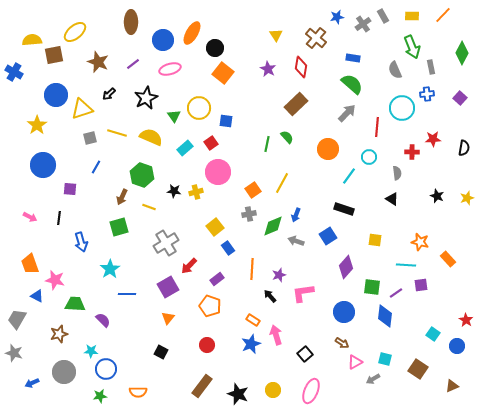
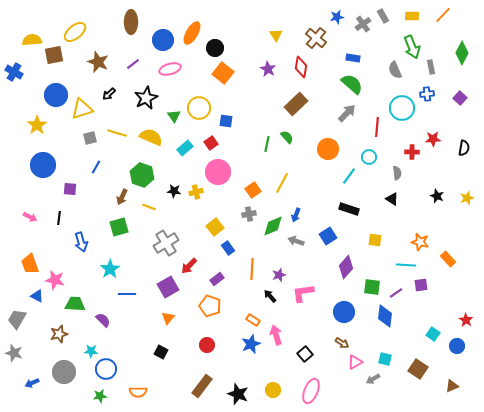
black rectangle at (344, 209): moved 5 px right
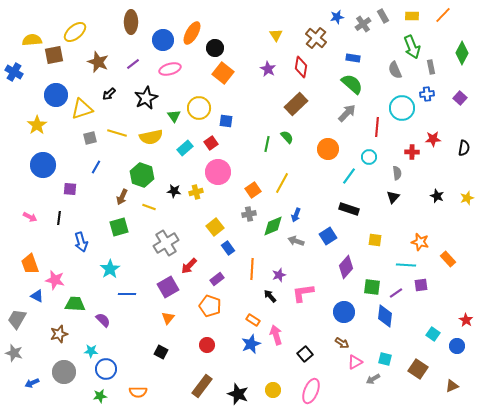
yellow semicircle at (151, 137): rotated 145 degrees clockwise
black triangle at (392, 199): moved 1 px right, 2 px up; rotated 40 degrees clockwise
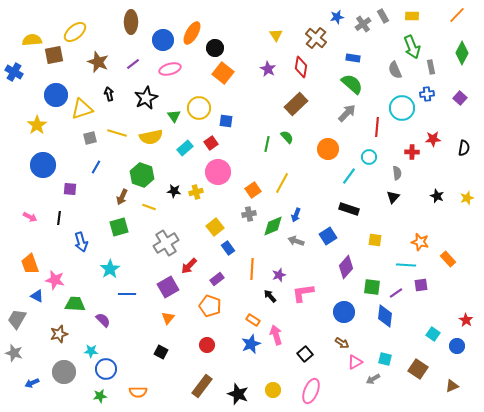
orange line at (443, 15): moved 14 px right
black arrow at (109, 94): rotated 120 degrees clockwise
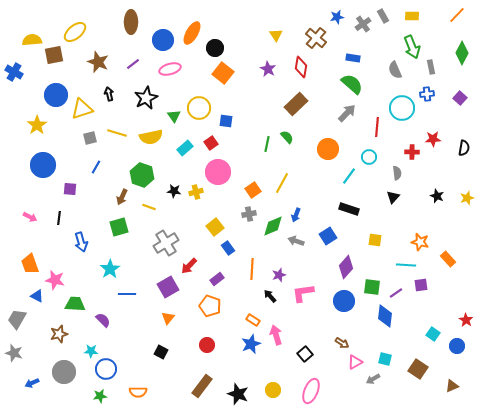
blue circle at (344, 312): moved 11 px up
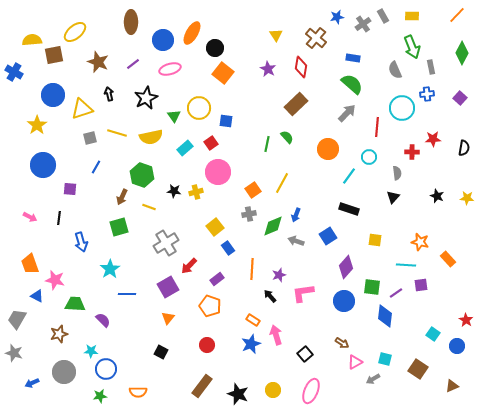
blue circle at (56, 95): moved 3 px left
yellow star at (467, 198): rotated 24 degrees clockwise
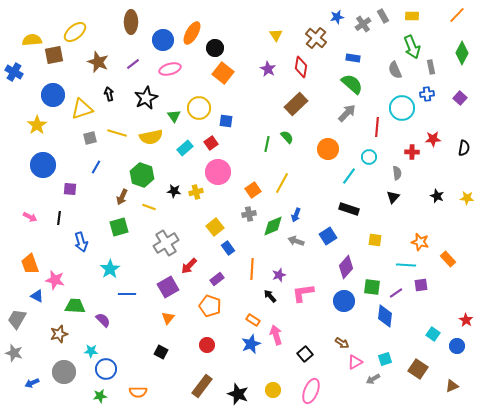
green trapezoid at (75, 304): moved 2 px down
cyan square at (385, 359): rotated 32 degrees counterclockwise
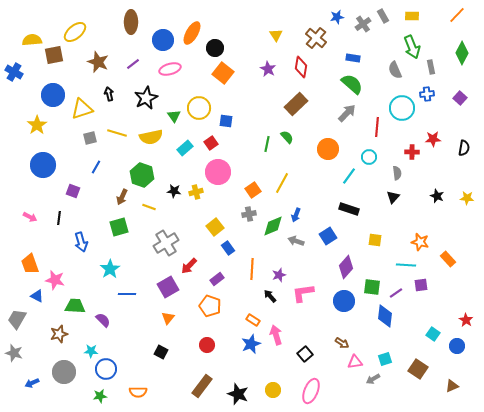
purple square at (70, 189): moved 3 px right, 2 px down; rotated 16 degrees clockwise
pink triangle at (355, 362): rotated 21 degrees clockwise
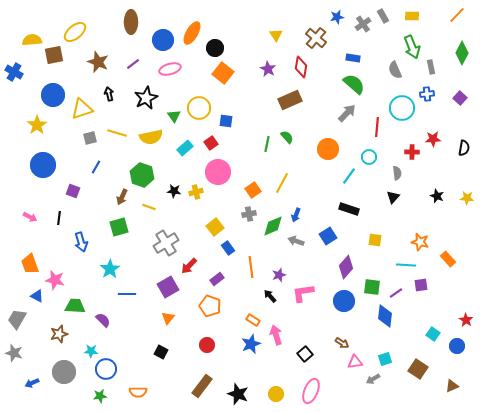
green semicircle at (352, 84): moved 2 px right
brown rectangle at (296, 104): moved 6 px left, 4 px up; rotated 20 degrees clockwise
orange line at (252, 269): moved 1 px left, 2 px up; rotated 10 degrees counterclockwise
yellow circle at (273, 390): moved 3 px right, 4 px down
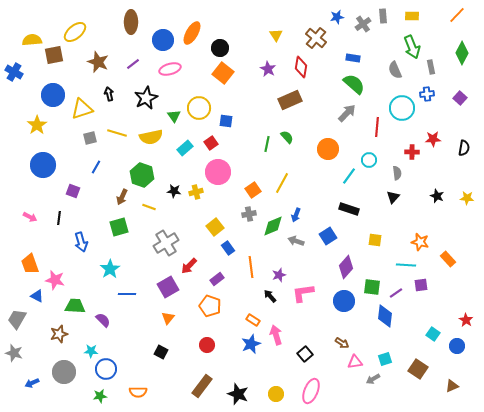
gray rectangle at (383, 16): rotated 24 degrees clockwise
black circle at (215, 48): moved 5 px right
cyan circle at (369, 157): moved 3 px down
